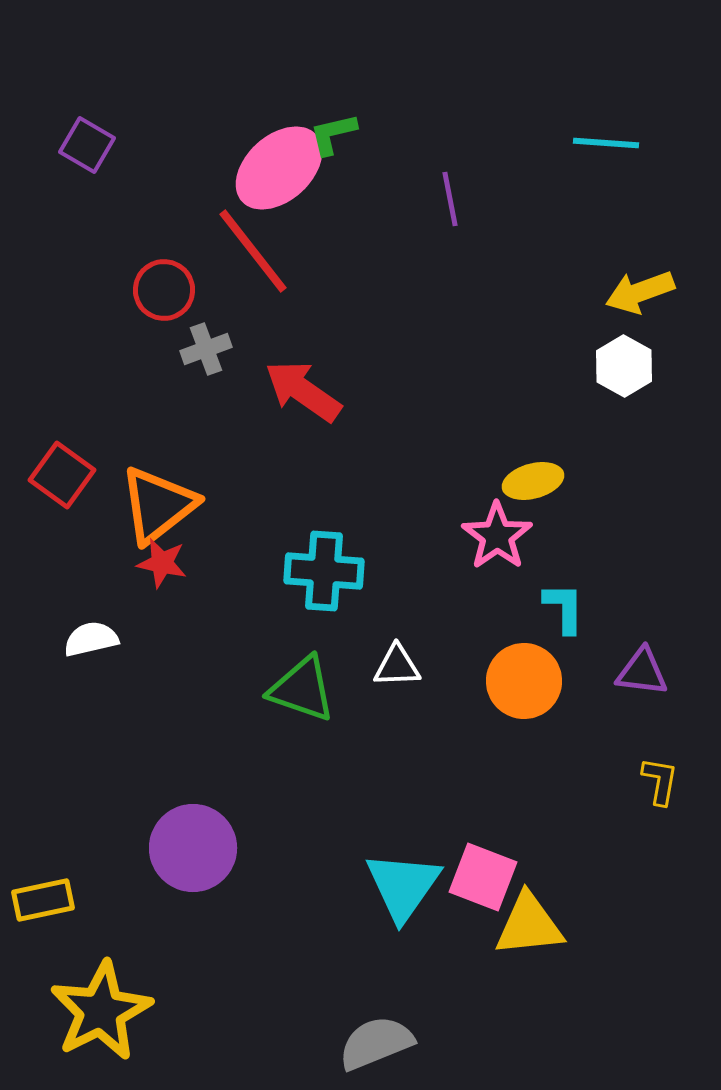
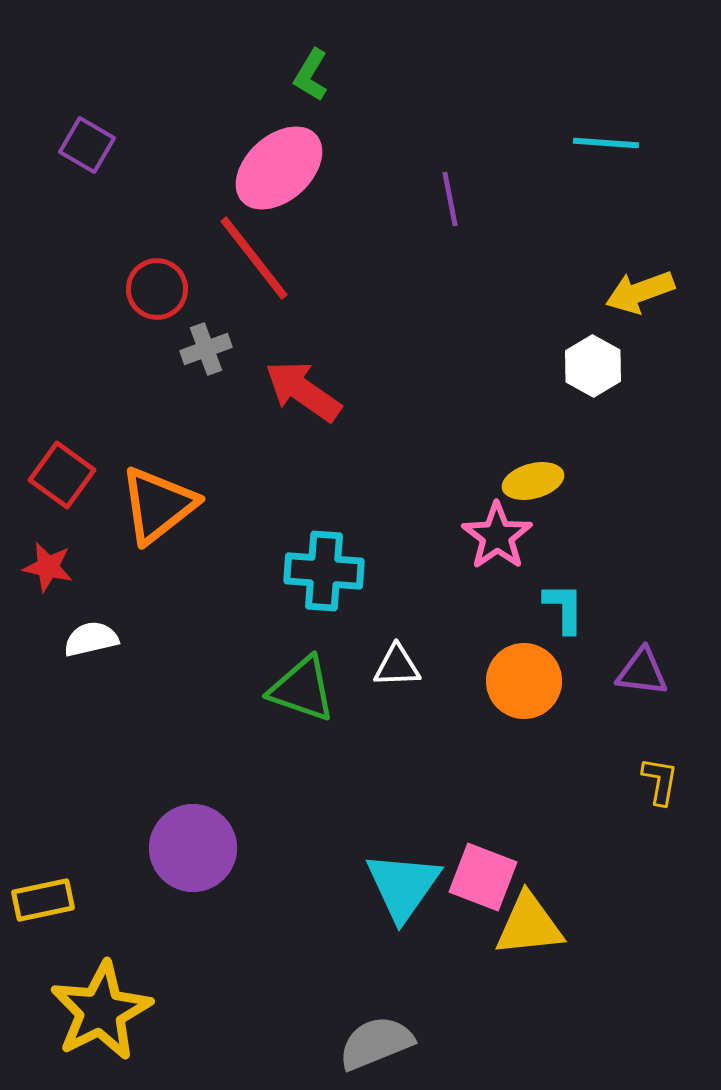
green L-shape: moved 22 px left, 59 px up; rotated 46 degrees counterclockwise
red line: moved 1 px right, 7 px down
red circle: moved 7 px left, 1 px up
white hexagon: moved 31 px left
red star: moved 114 px left, 4 px down
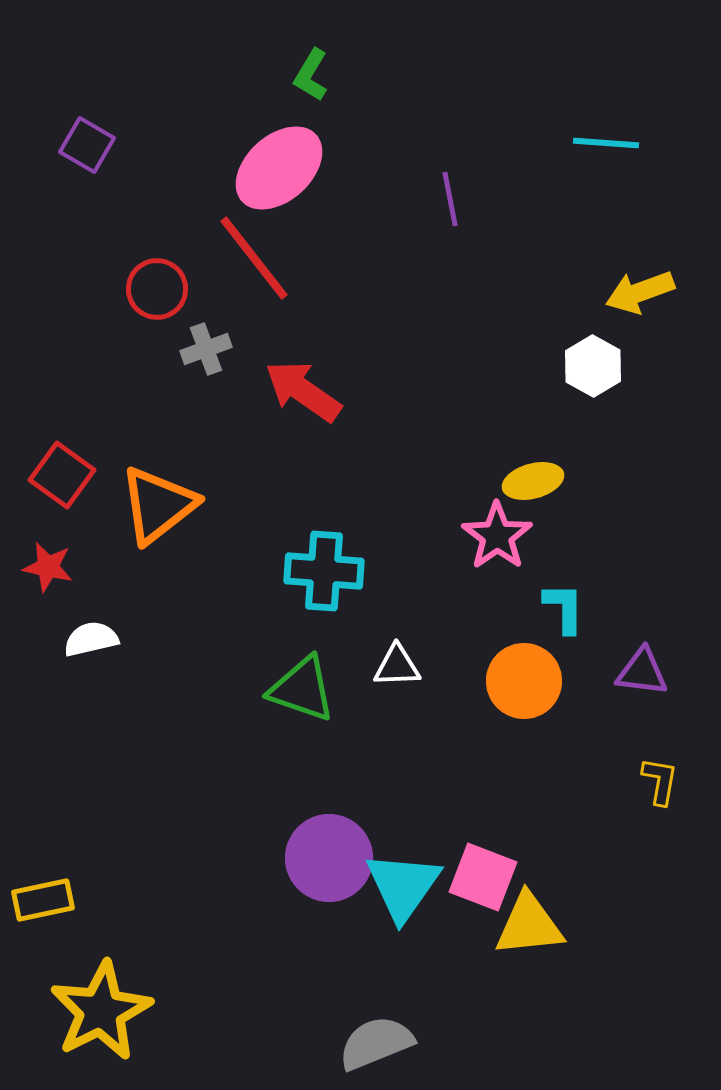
purple circle: moved 136 px right, 10 px down
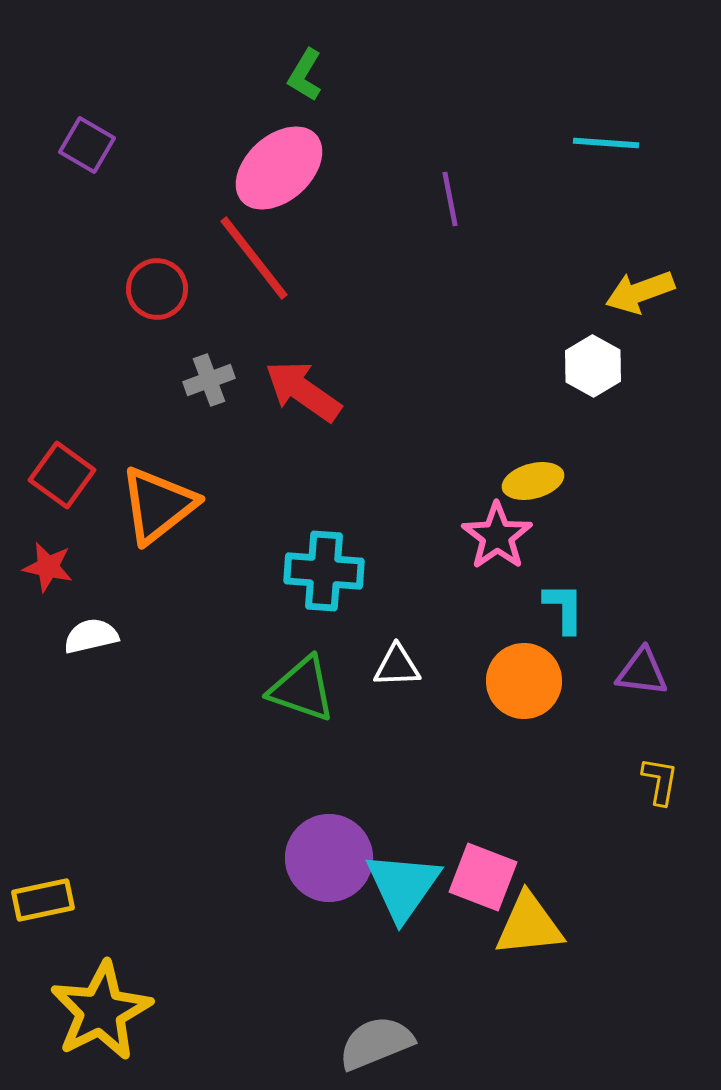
green L-shape: moved 6 px left
gray cross: moved 3 px right, 31 px down
white semicircle: moved 3 px up
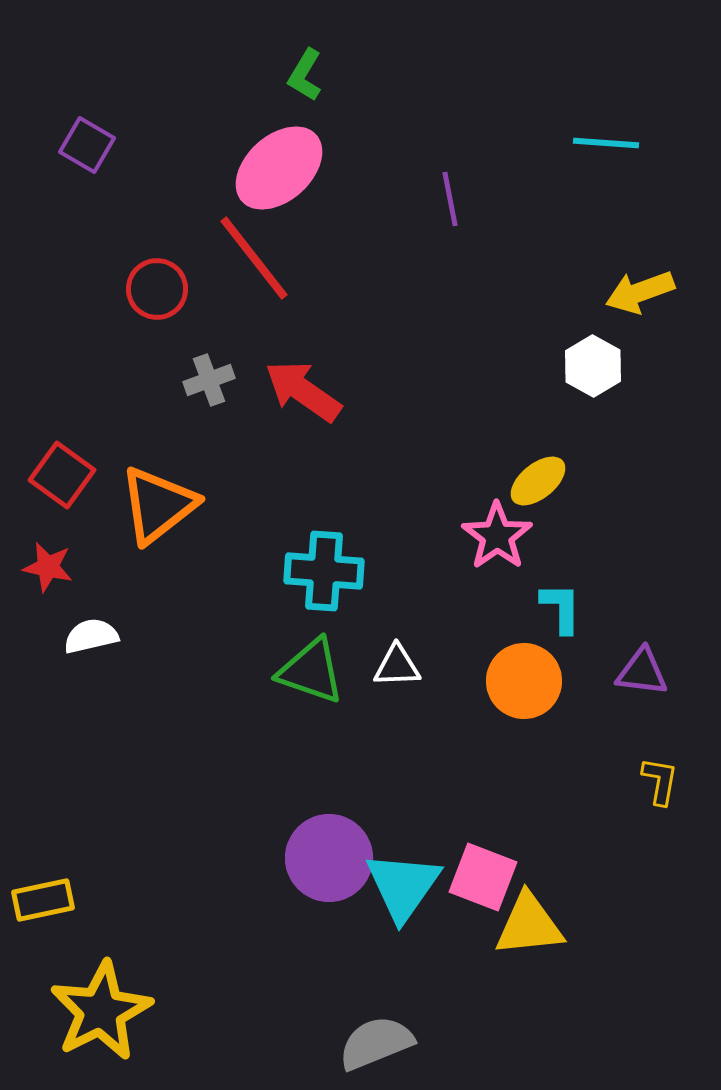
yellow ellipse: moved 5 px right; rotated 24 degrees counterclockwise
cyan L-shape: moved 3 px left
green triangle: moved 9 px right, 18 px up
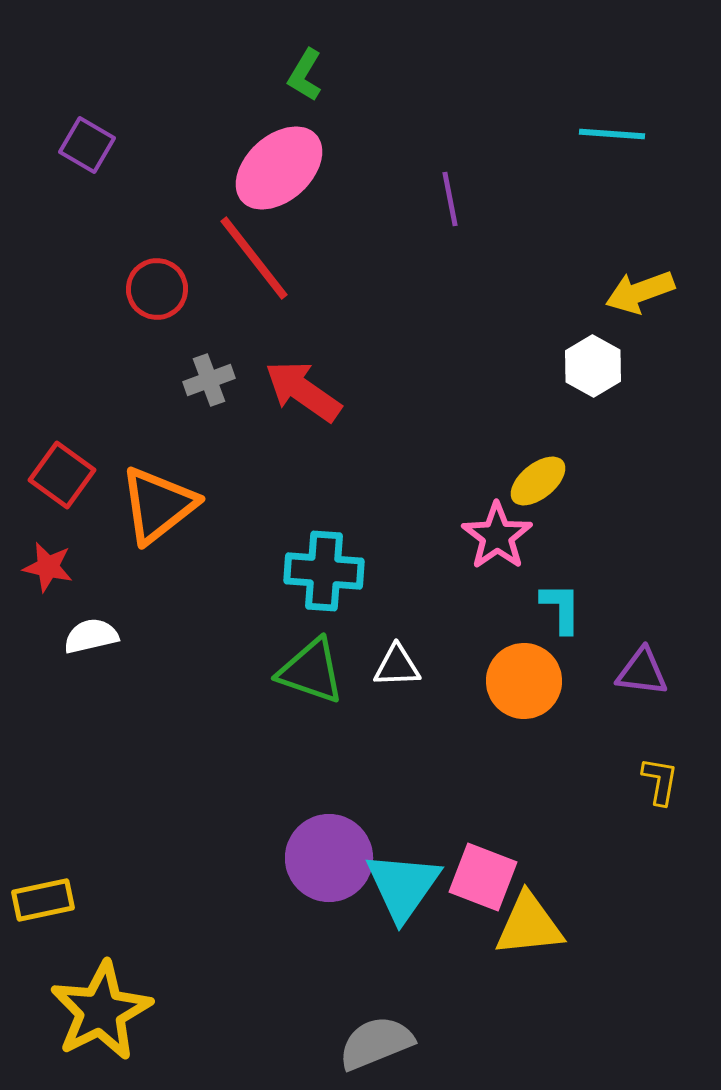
cyan line: moved 6 px right, 9 px up
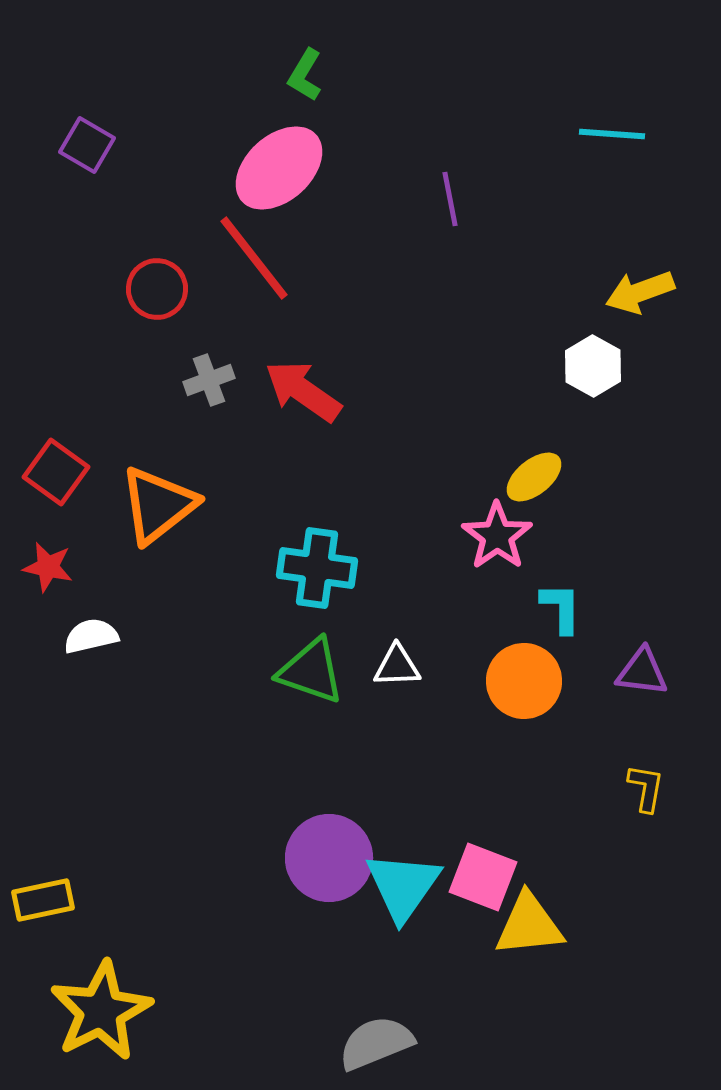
red square: moved 6 px left, 3 px up
yellow ellipse: moved 4 px left, 4 px up
cyan cross: moved 7 px left, 3 px up; rotated 4 degrees clockwise
yellow L-shape: moved 14 px left, 7 px down
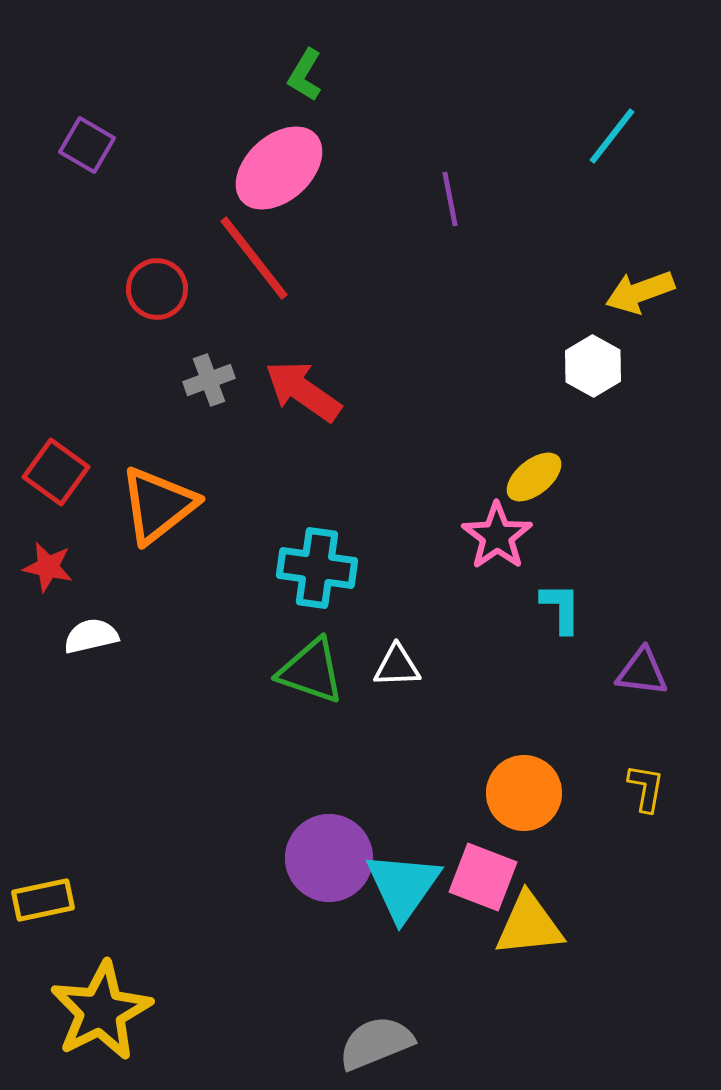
cyan line: moved 2 px down; rotated 56 degrees counterclockwise
orange circle: moved 112 px down
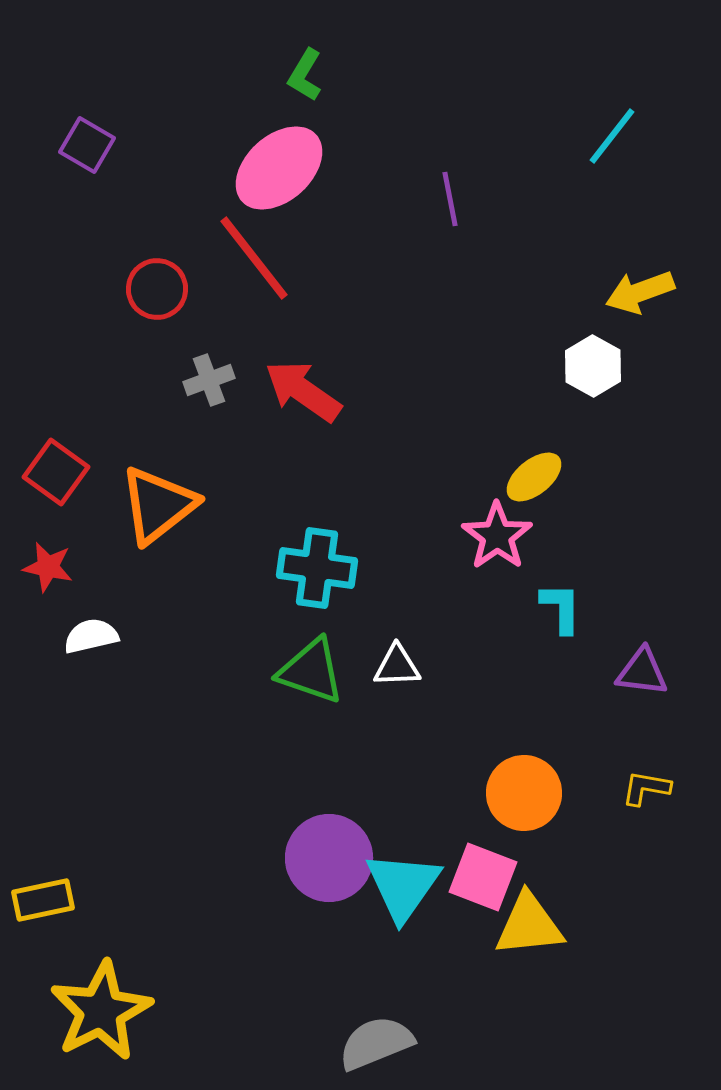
yellow L-shape: rotated 90 degrees counterclockwise
